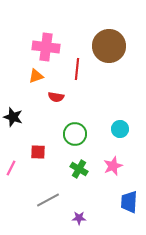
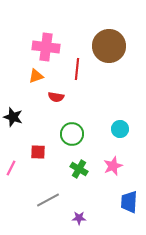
green circle: moved 3 px left
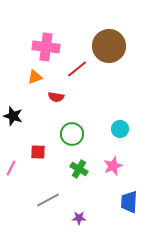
red line: rotated 45 degrees clockwise
orange triangle: moved 1 px left, 1 px down
black star: moved 1 px up
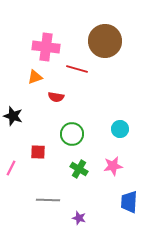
brown circle: moved 4 px left, 5 px up
red line: rotated 55 degrees clockwise
pink star: rotated 12 degrees clockwise
gray line: rotated 30 degrees clockwise
purple star: rotated 16 degrees clockwise
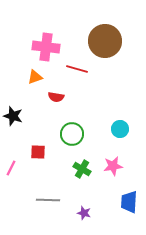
green cross: moved 3 px right
purple star: moved 5 px right, 5 px up
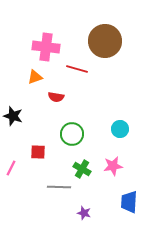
gray line: moved 11 px right, 13 px up
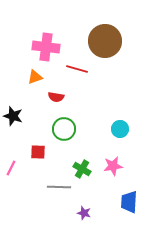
green circle: moved 8 px left, 5 px up
